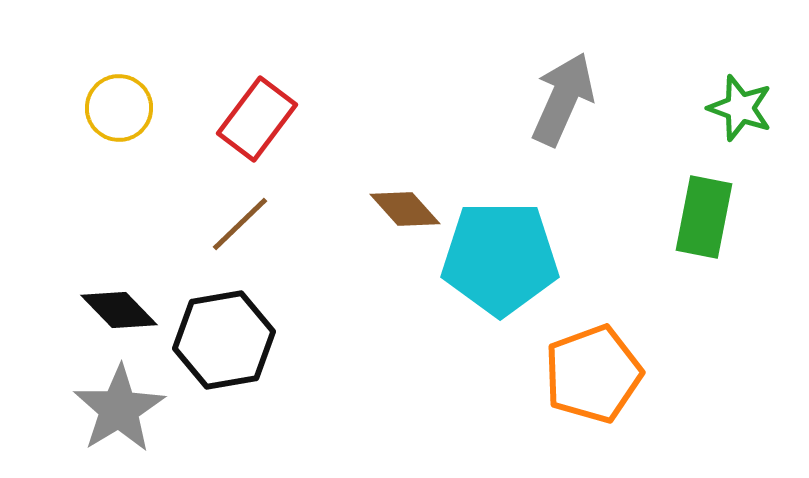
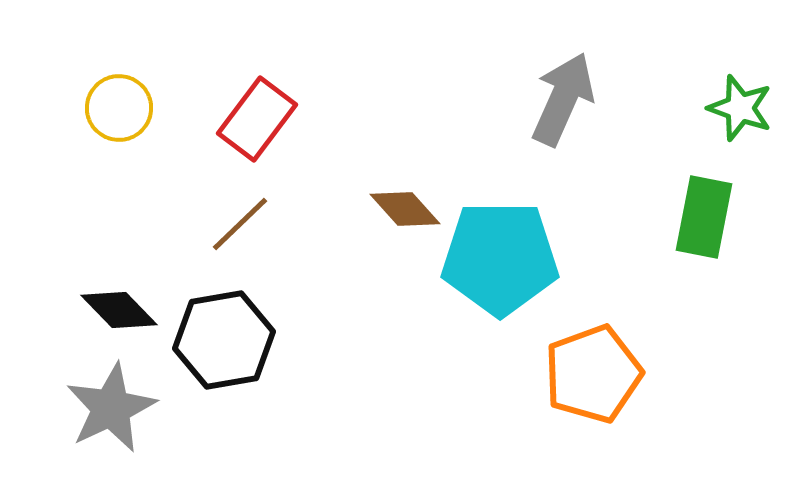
gray star: moved 8 px left, 1 px up; rotated 6 degrees clockwise
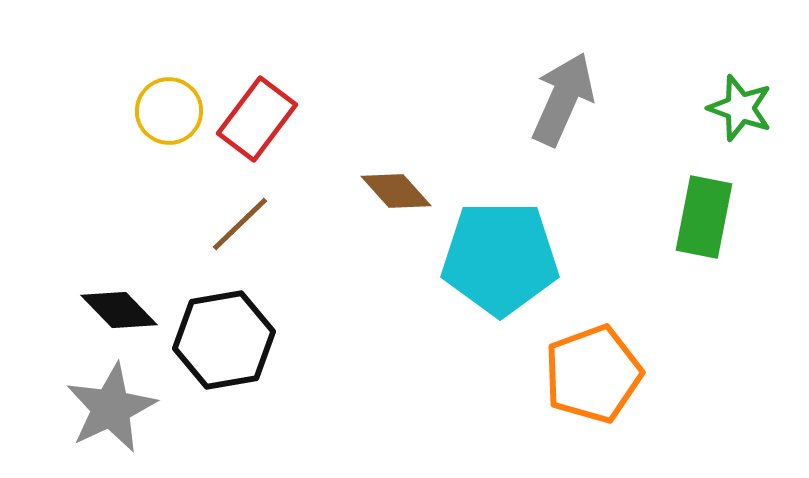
yellow circle: moved 50 px right, 3 px down
brown diamond: moved 9 px left, 18 px up
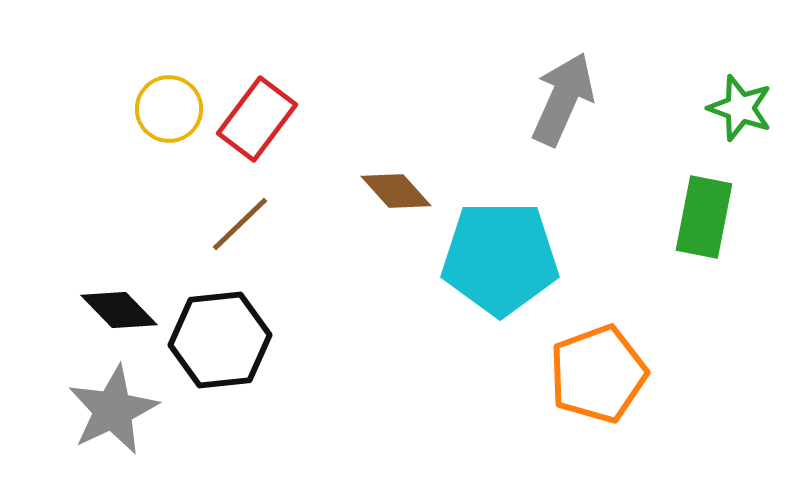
yellow circle: moved 2 px up
black hexagon: moved 4 px left; rotated 4 degrees clockwise
orange pentagon: moved 5 px right
gray star: moved 2 px right, 2 px down
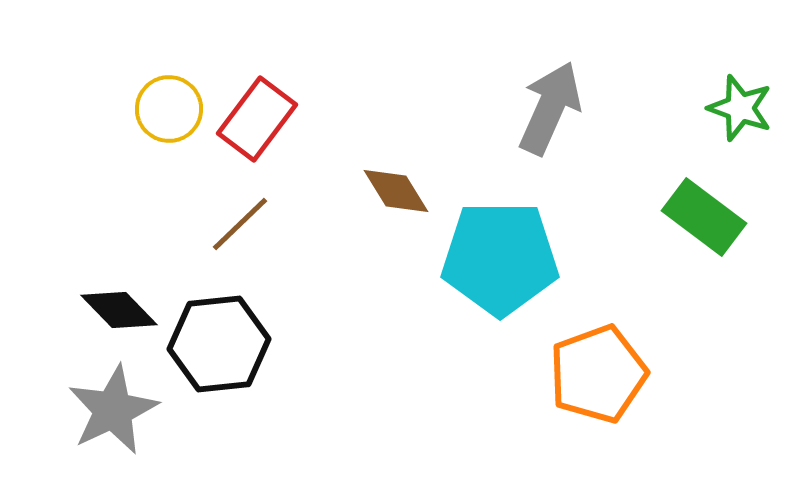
gray arrow: moved 13 px left, 9 px down
brown diamond: rotated 10 degrees clockwise
green rectangle: rotated 64 degrees counterclockwise
black hexagon: moved 1 px left, 4 px down
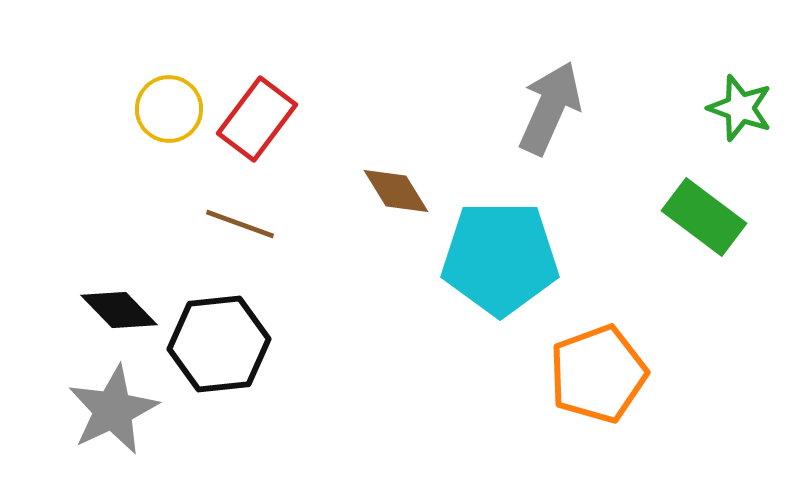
brown line: rotated 64 degrees clockwise
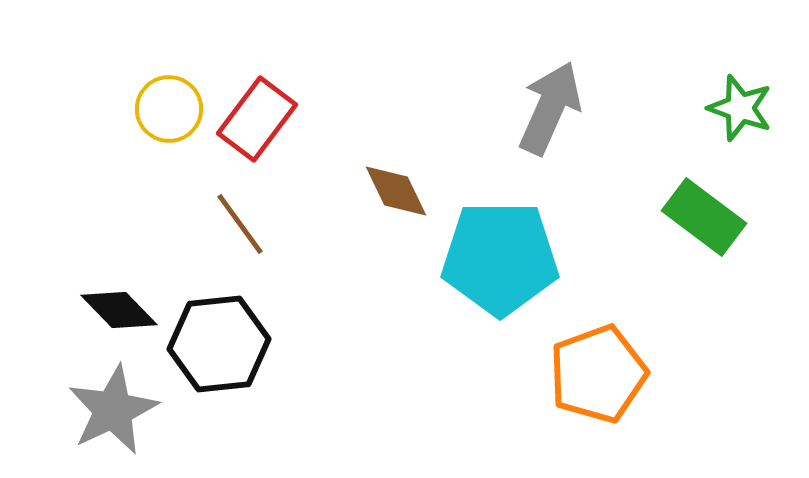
brown diamond: rotated 6 degrees clockwise
brown line: rotated 34 degrees clockwise
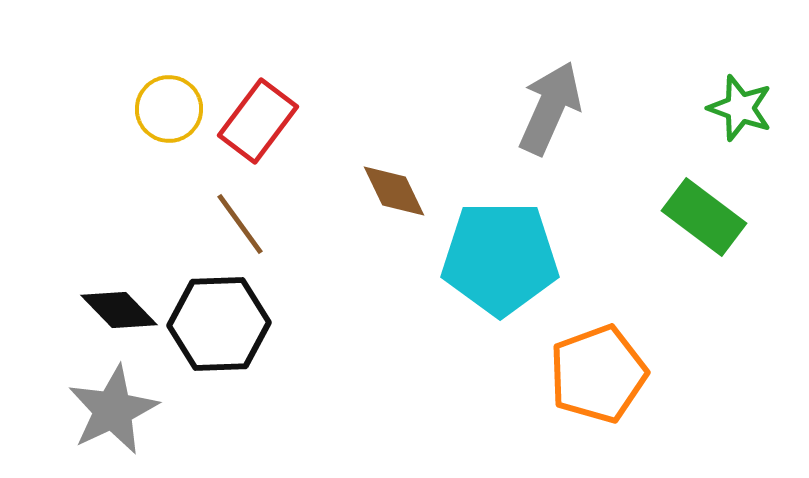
red rectangle: moved 1 px right, 2 px down
brown diamond: moved 2 px left
black hexagon: moved 20 px up; rotated 4 degrees clockwise
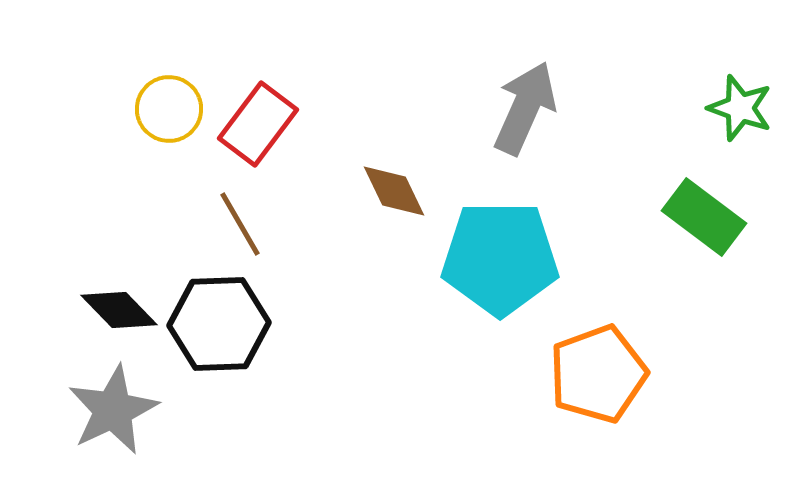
gray arrow: moved 25 px left
red rectangle: moved 3 px down
brown line: rotated 6 degrees clockwise
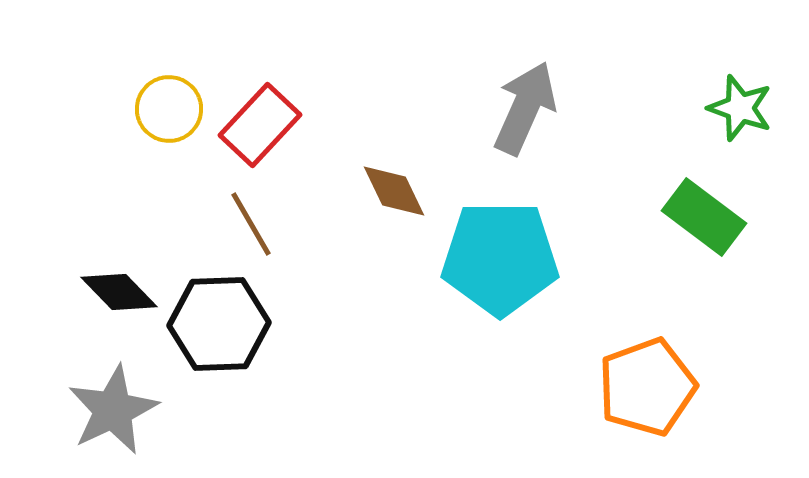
red rectangle: moved 2 px right, 1 px down; rotated 6 degrees clockwise
brown line: moved 11 px right
black diamond: moved 18 px up
orange pentagon: moved 49 px right, 13 px down
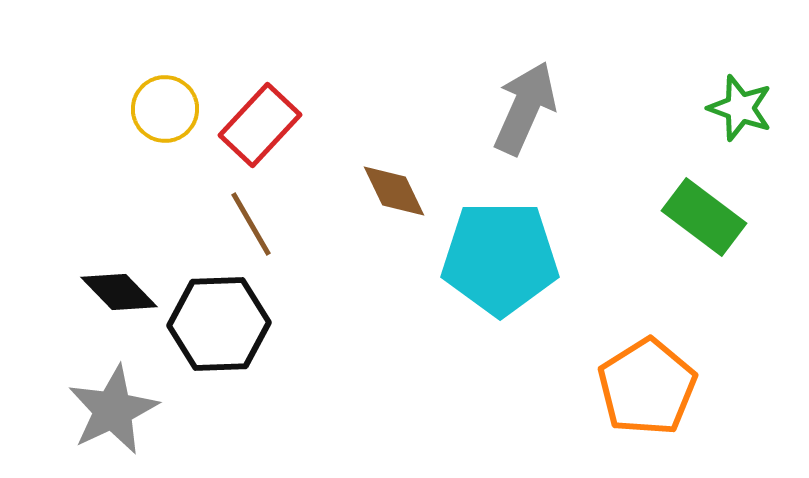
yellow circle: moved 4 px left
orange pentagon: rotated 12 degrees counterclockwise
